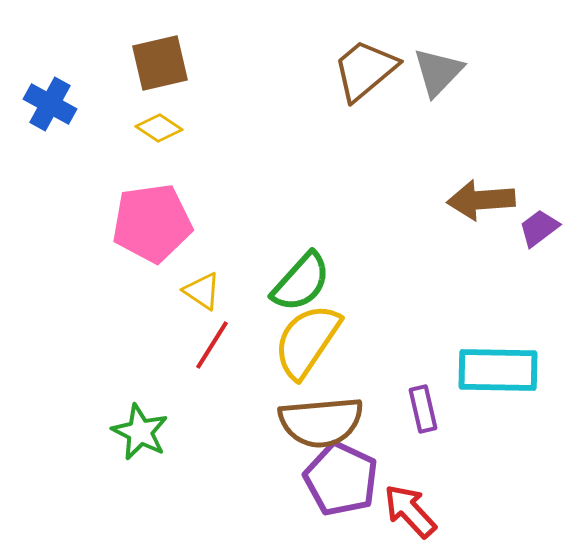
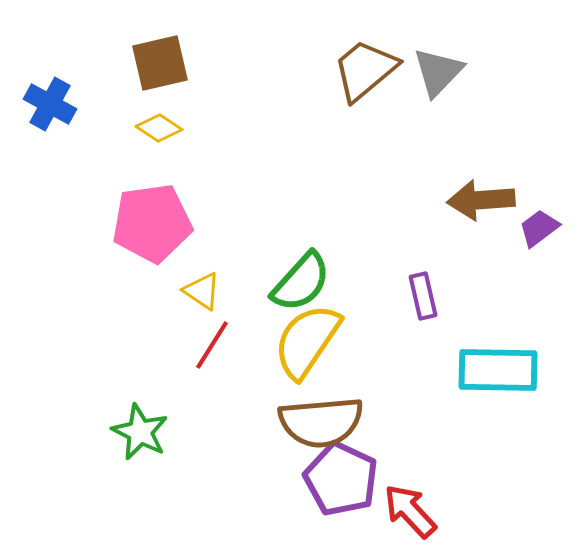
purple rectangle: moved 113 px up
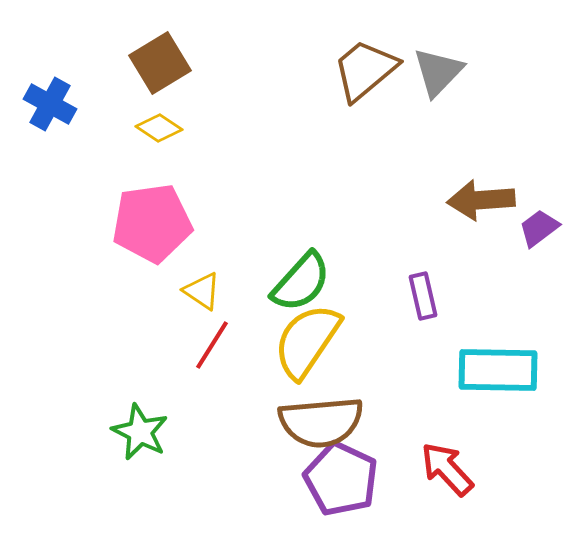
brown square: rotated 18 degrees counterclockwise
red arrow: moved 37 px right, 42 px up
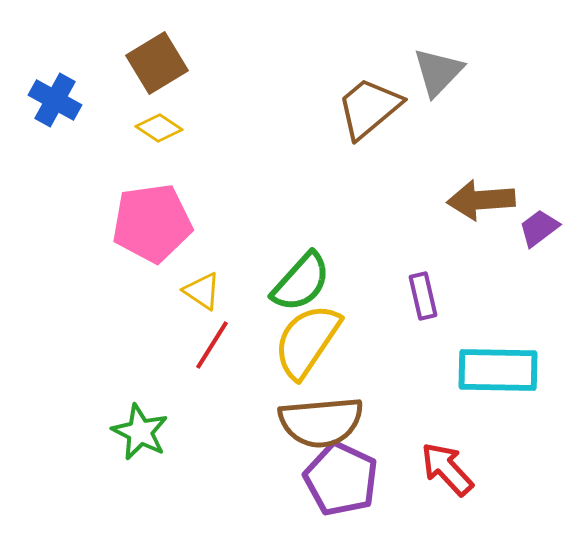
brown square: moved 3 px left
brown trapezoid: moved 4 px right, 38 px down
blue cross: moved 5 px right, 4 px up
